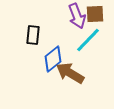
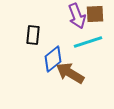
cyan line: moved 2 px down; rotated 28 degrees clockwise
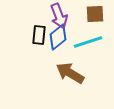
purple arrow: moved 18 px left
black rectangle: moved 6 px right
blue diamond: moved 5 px right, 22 px up
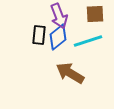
cyan line: moved 1 px up
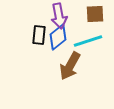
purple arrow: rotated 10 degrees clockwise
brown arrow: moved 7 px up; rotated 92 degrees counterclockwise
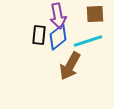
purple arrow: moved 1 px left
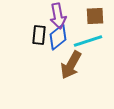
brown square: moved 2 px down
brown arrow: moved 1 px right, 1 px up
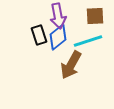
black rectangle: rotated 24 degrees counterclockwise
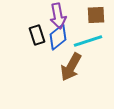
brown square: moved 1 px right, 1 px up
black rectangle: moved 2 px left
brown arrow: moved 2 px down
